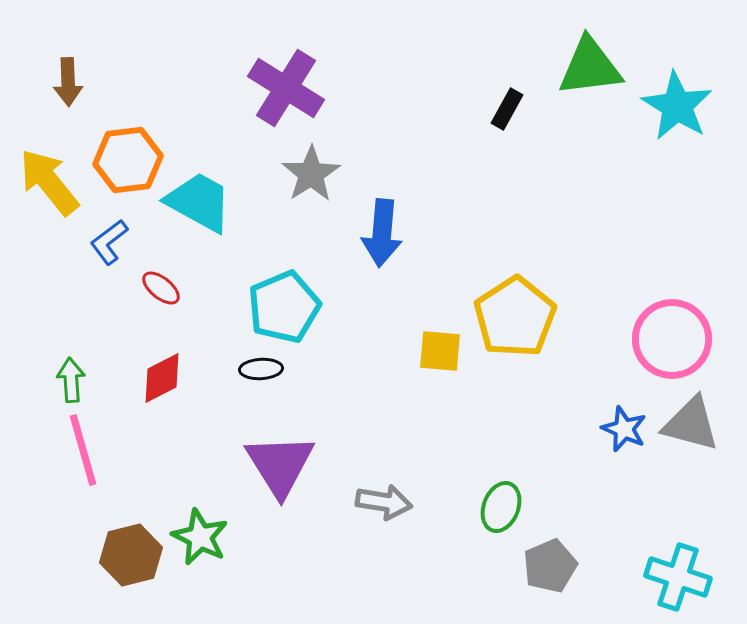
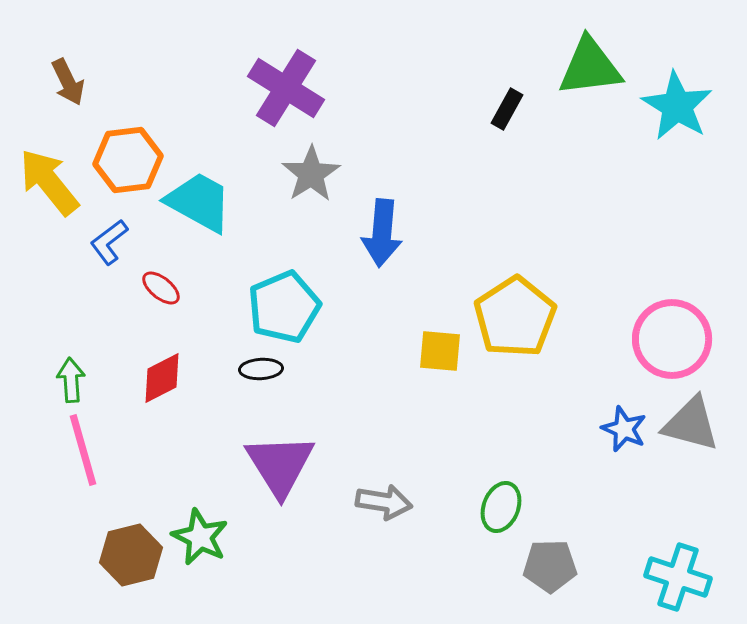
brown arrow: rotated 24 degrees counterclockwise
gray pentagon: rotated 22 degrees clockwise
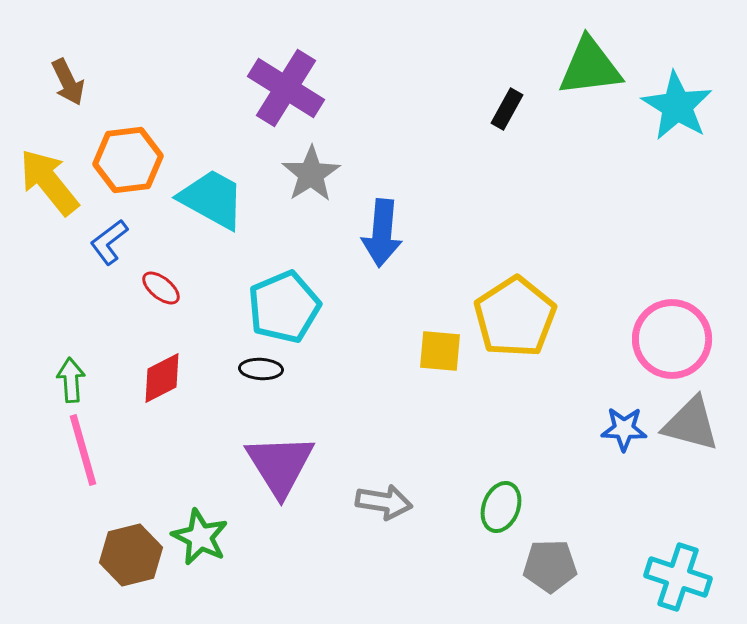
cyan trapezoid: moved 13 px right, 3 px up
black ellipse: rotated 6 degrees clockwise
blue star: rotated 21 degrees counterclockwise
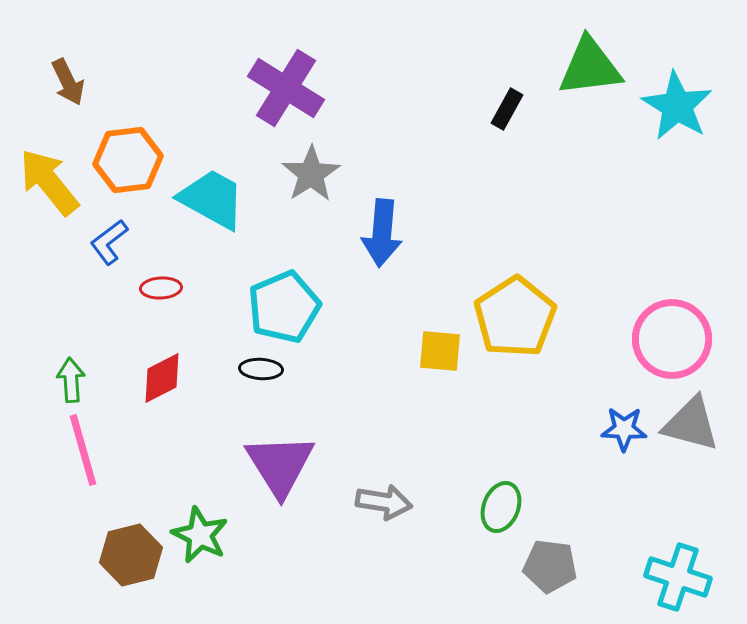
red ellipse: rotated 42 degrees counterclockwise
green star: moved 2 px up
gray pentagon: rotated 8 degrees clockwise
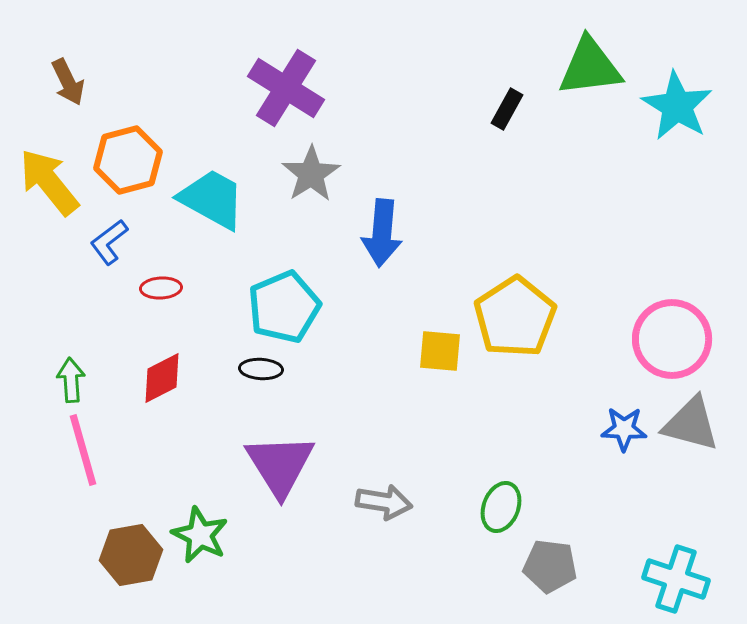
orange hexagon: rotated 8 degrees counterclockwise
brown hexagon: rotated 4 degrees clockwise
cyan cross: moved 2 px left, 2 px down
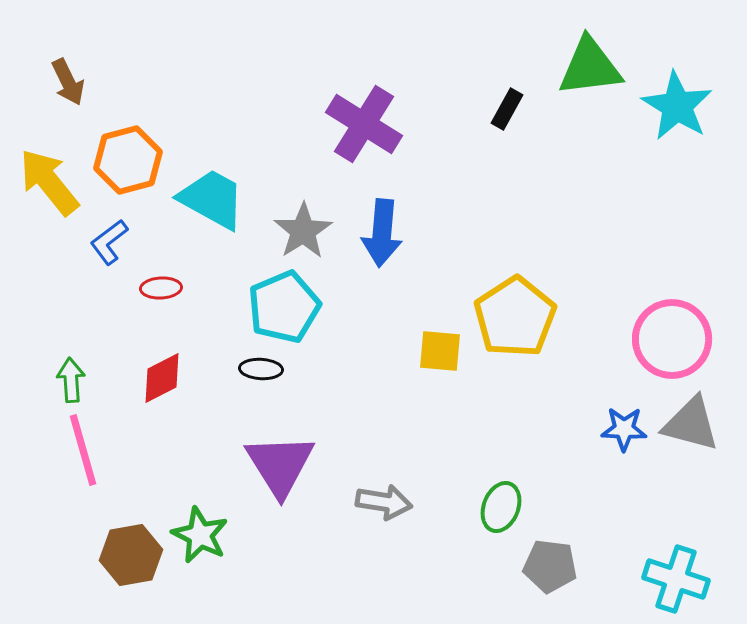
purple cross: moved 78 px right, 36 px down
gray star: moved 8 px left, 57 px down
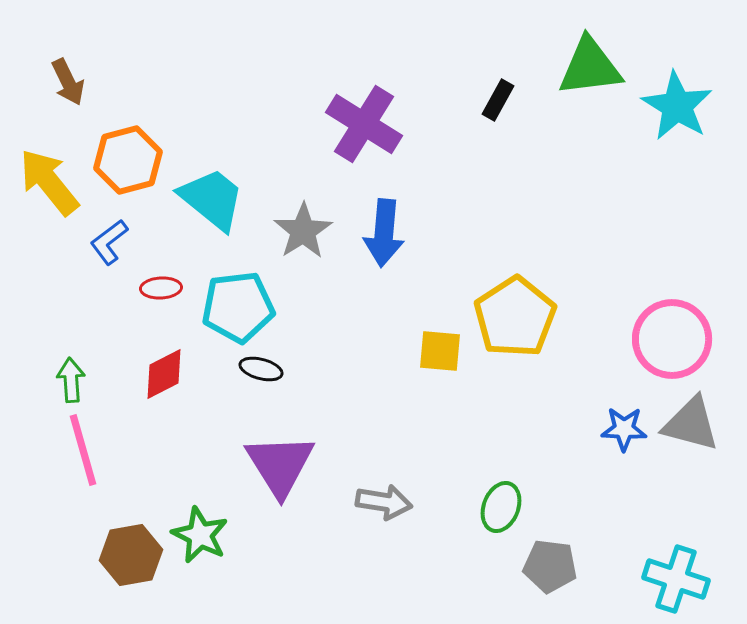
black rectangle: moved 9 px left, 9 px up
cyan trapezoid: rotated 10 degrees clockwise
blue arrow: moved 2 px right
cyan pentagon: moved 46 px left; rotated 16 degrees clockwise
black ellipse: rotated 12 degrees clockwise
red diamond: moved 2 px right, 4 px up
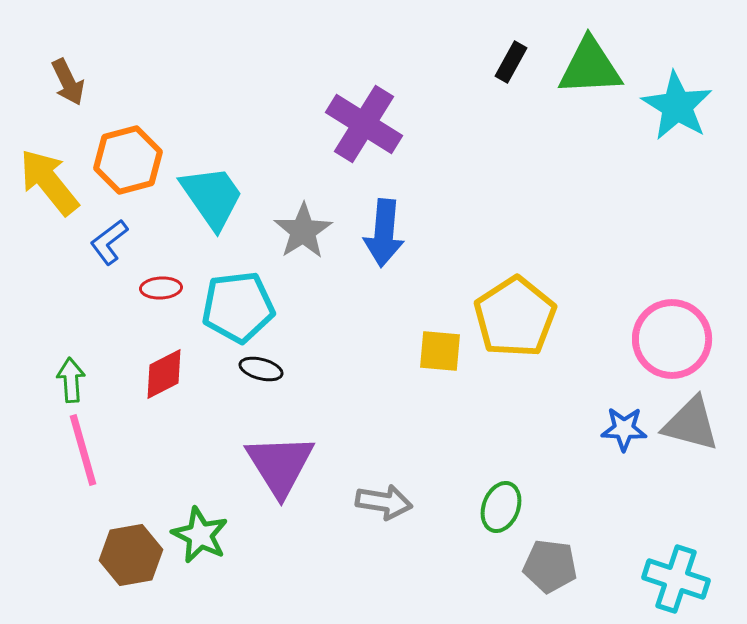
green triangle: rotated 4 degrees clockwise
black rectangle: moved 13 px right, 38 px up
cyan trapezoid: moved 2 px up; rotated 16 degrees clockwise
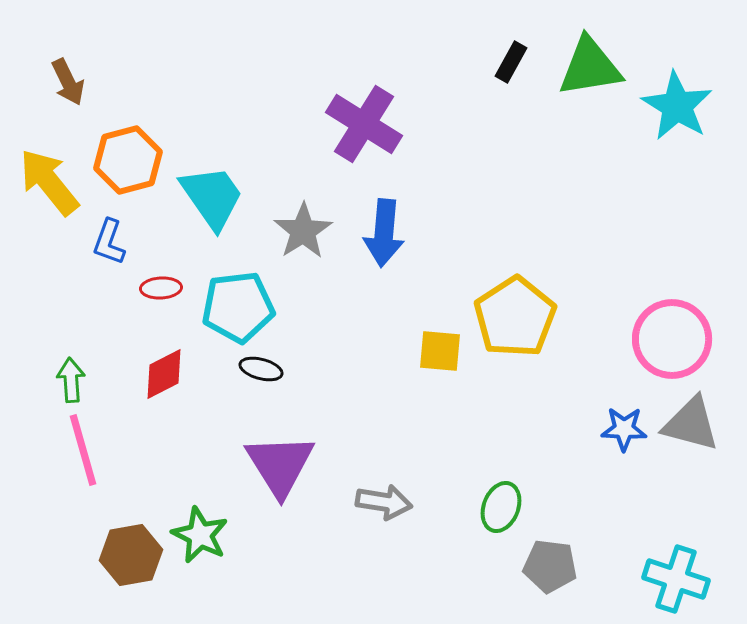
green triangle: rotated 6 degrees counterclockwise
blue L-shape: rotated 33 degrees counterclockwise
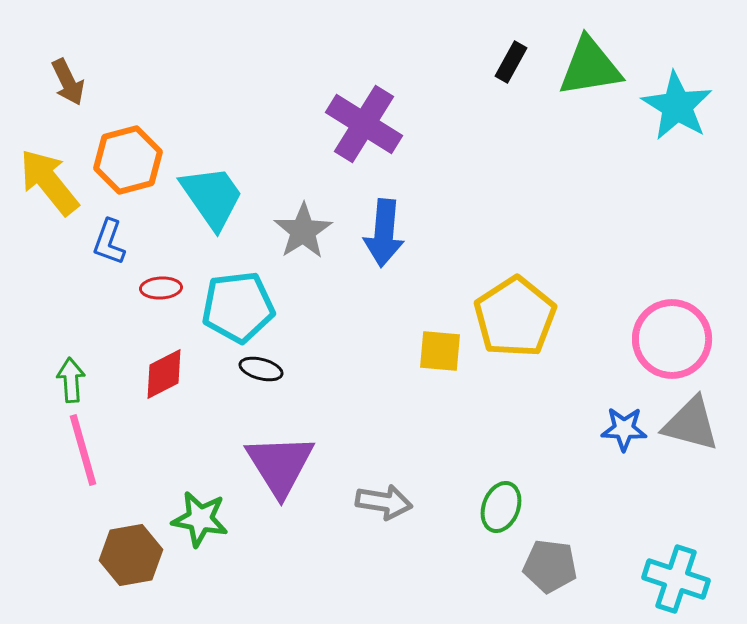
green star: moved 16 px up; rotated 16 degrees counterclockwise
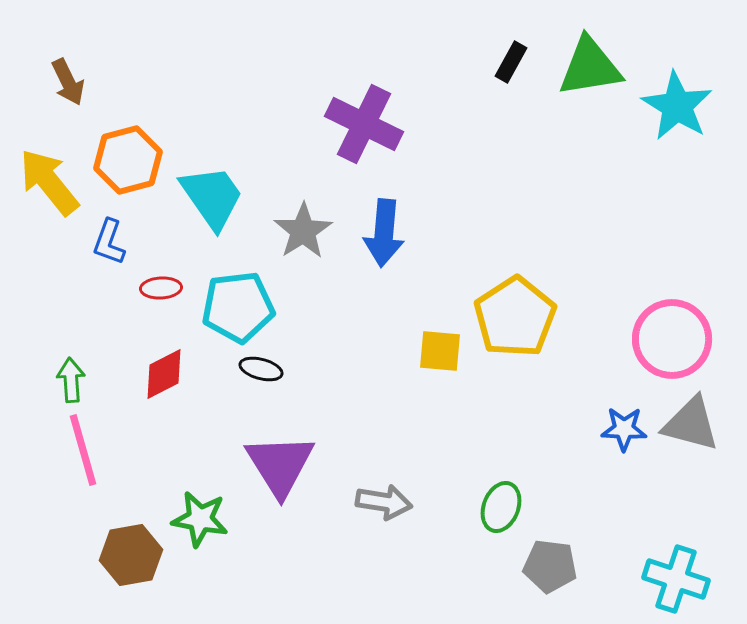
purple cross: rotated 6 degrees counterclockwise
